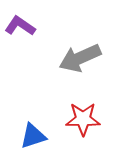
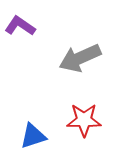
red star: moved 1 px right, 1 px down
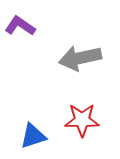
gray arrow: rotated 12 degrees clockwise
red star: moved 2 px left
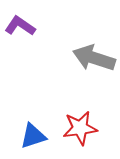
gray arrow: moved 14 px right; rotated 30 degrees clockwise
red star: moved 2 px left, 8 px down; rotated 8 degrees counterclockwise
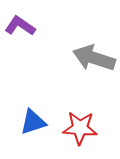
red star: rotated 12 degrees clockwise
blue triangle: moved 14 px up
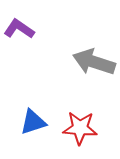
purple L-shape: moved 1 px left, 3 px down
gray arrow: moved 4 px down
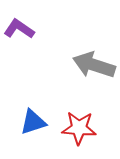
gray arrow: moved 3 px down
red star: moved 1 px left
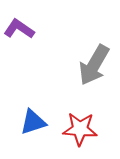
gray arrow: rotated 78 degrees counterclockwise
red star: moved 1 px right, 1 px down
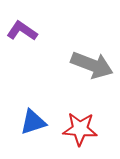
purple L-shape: moved 3 px right, 2 px down
gray arrow: moved 2 px left; rotated 99 degrees counterclockwise
